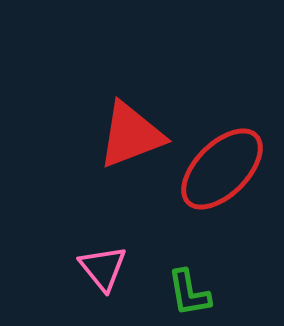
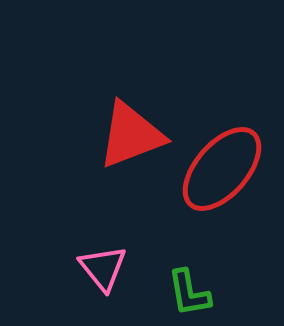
red ellipse: rotated 4 degrees counterclockwise
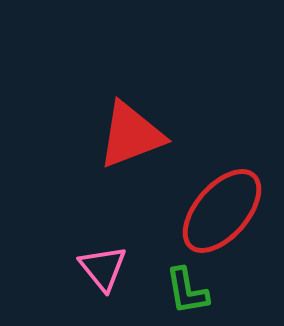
red ellipse: moved 42 px down
green L-shape: moved 2 px left, 2 px up
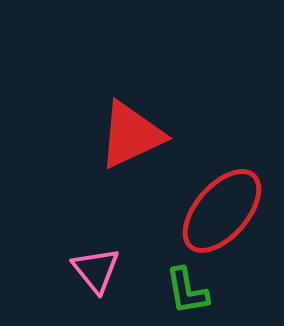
red triangle: rotated 4 degrees counterclockwise
pink triangle: moved 7 px left, 2 px down
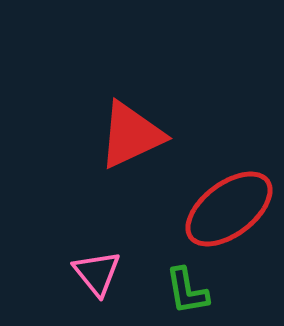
red ellipse: moved 7 px right, 2 px up; rotated 12 degrees clockwise
pink triangle: moved 1 px right, 3 px down
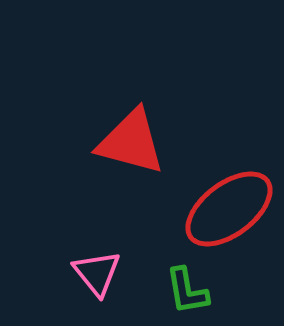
red triangle: moved 7 px down; rotated 40 degrees clockwise
